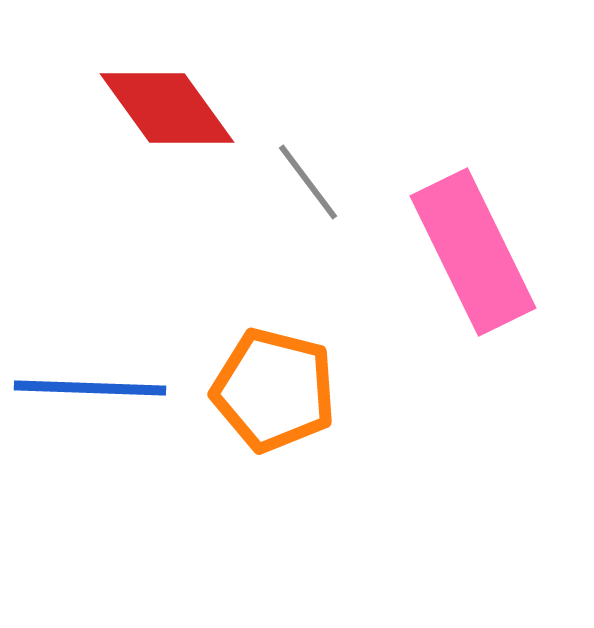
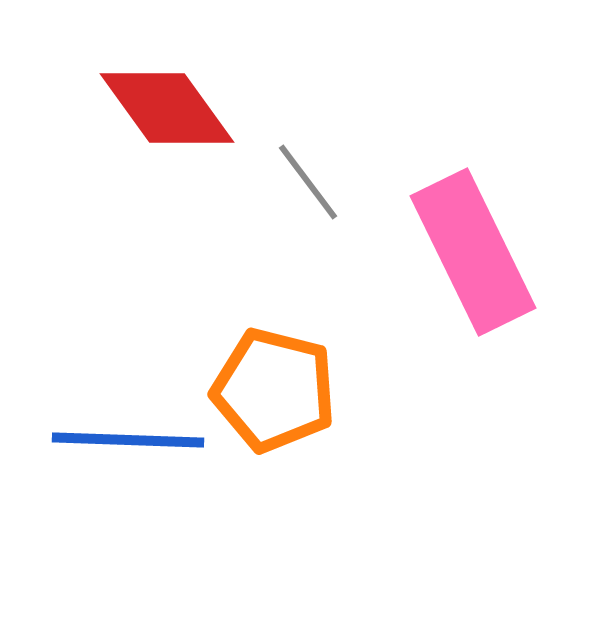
blue line: moved 38 px right, 52 px down
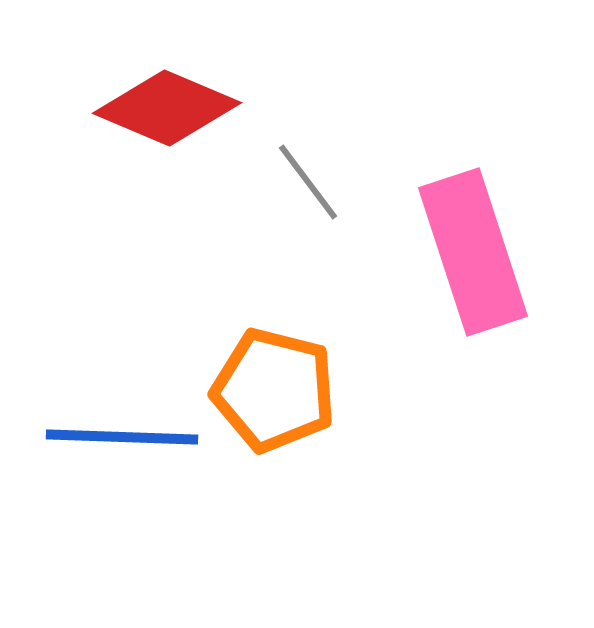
red diamond: rotated 31 degrees counterclockwise
pink rectangle: rotated 8 degrees clockwise
blue line: moved 6 px left, 3 px up
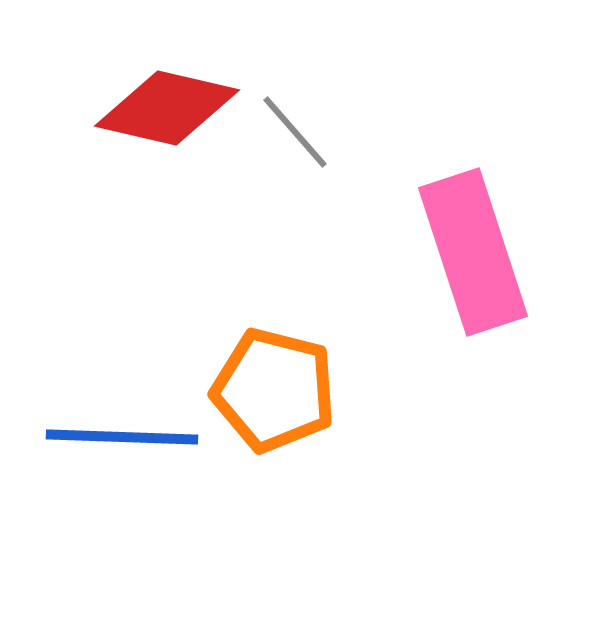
red diamond: rotated 10 degrees counterclockwise
gray line: moved 13 px left, 50 px up; rotated 4 degrees counterclockwise
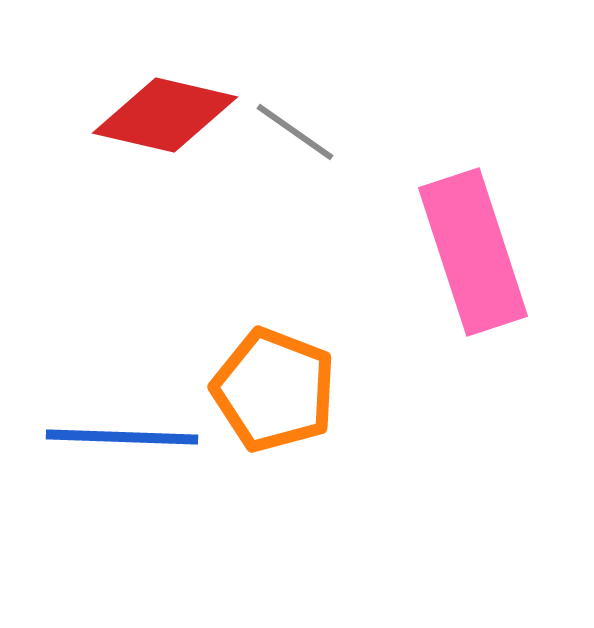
red diamond: moved 2 px left, 7 px down
gray line: rotated 14 degrees counterclockwise
orange pentagon: rotated 7 degrees clockwise
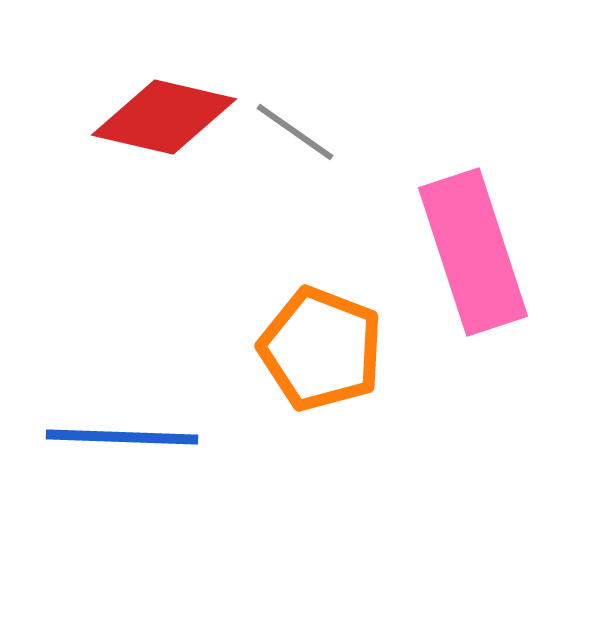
red diamond: moved 1 px left, 2 px down
orange pentagon: moved 47 px right, 41 px up
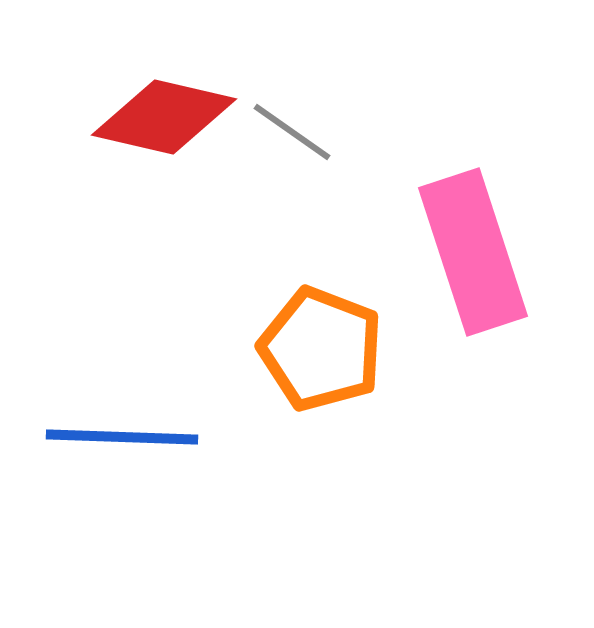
gray line: moved 3 px left
